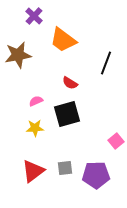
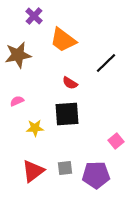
black line: rotated 25 degrees clockwise
pink semicircle: moved 19 px left
black square: rotated 12 degrees clockwise
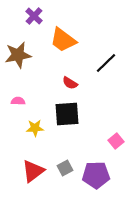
pink semicircle: moved 1 px right; rotated 24 degrees clockwise
gray square: rotated 21 degrees counterclockwise
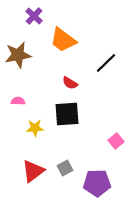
purple pentagon: moved 1 px right, 8 px down
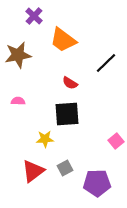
yellow star: moved 10 px right, 11 px down
